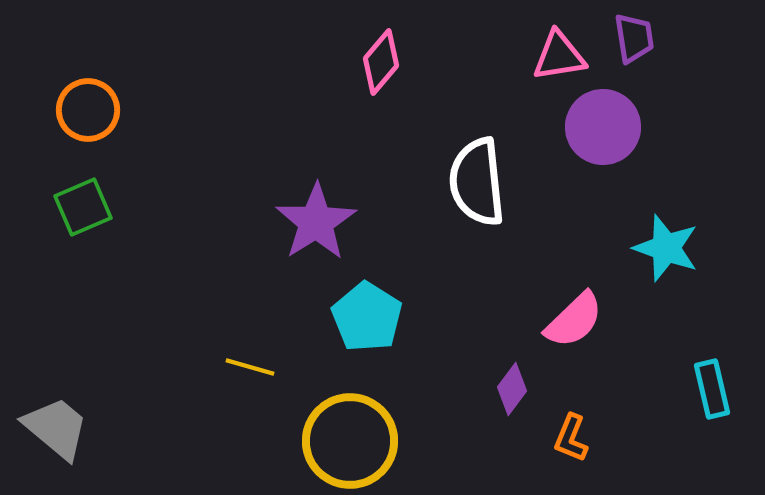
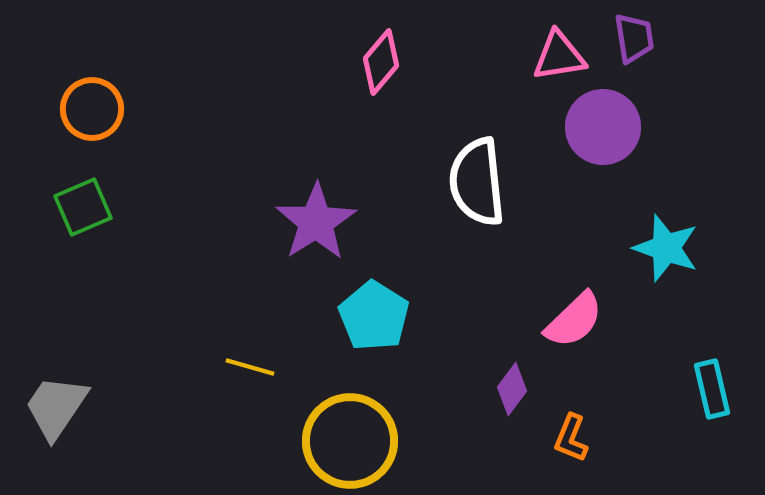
orange circle: moved 4 px right, 1 px up
cyan pentagon: moved 7 px right, 1 px up
gray trapezoid: moved 21 px up; rotated 96 degrees counterclockwise
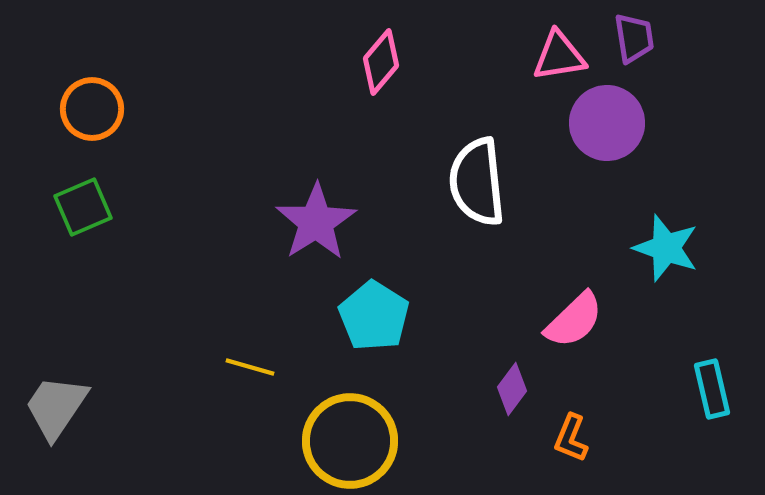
purple circle: moved 4 px right, 4 px up
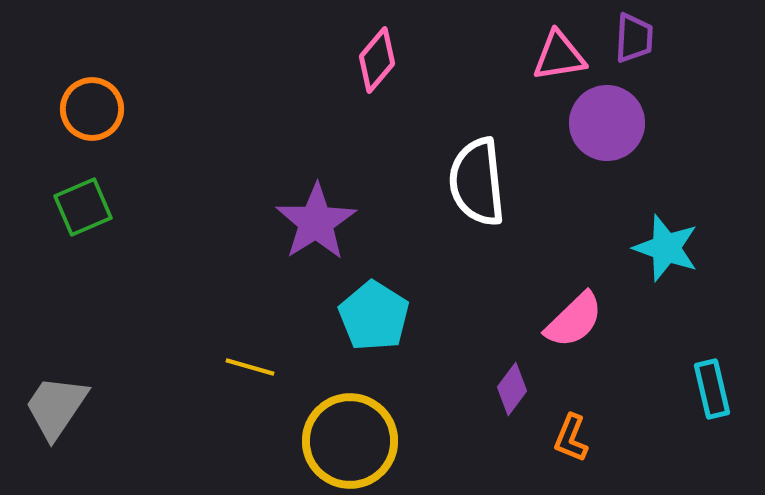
purple trapezoid: rotated 12 degrees clockwise
pink diamond: moved 4 px left, 2 px up
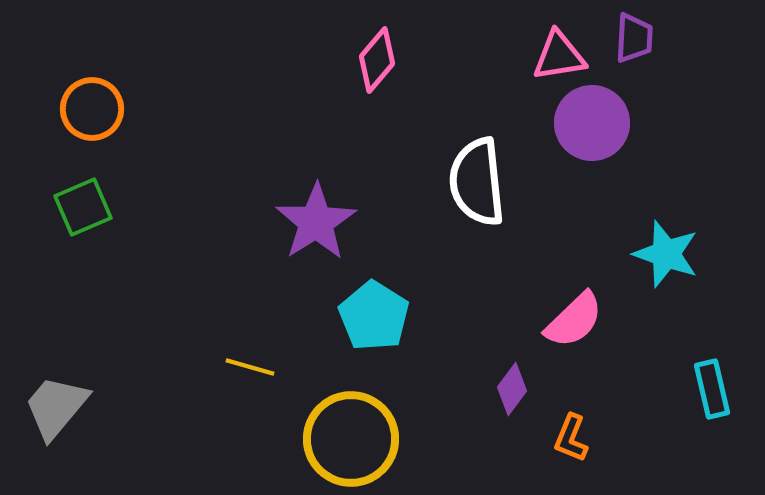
purple circle: moved 15 px left
cyan star: moved 6 px down
gray trapezoid: rotated 6 degrees clockwise
yellow circle: moved 1 px right, 2 px up
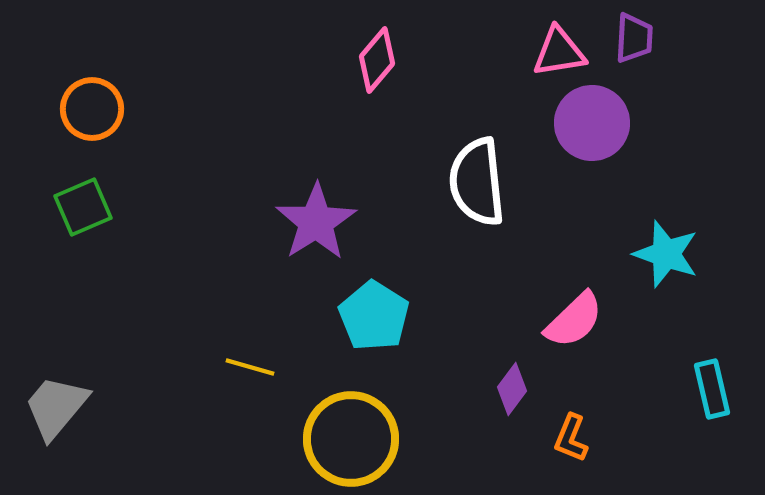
pink triangle: moved 4 px up
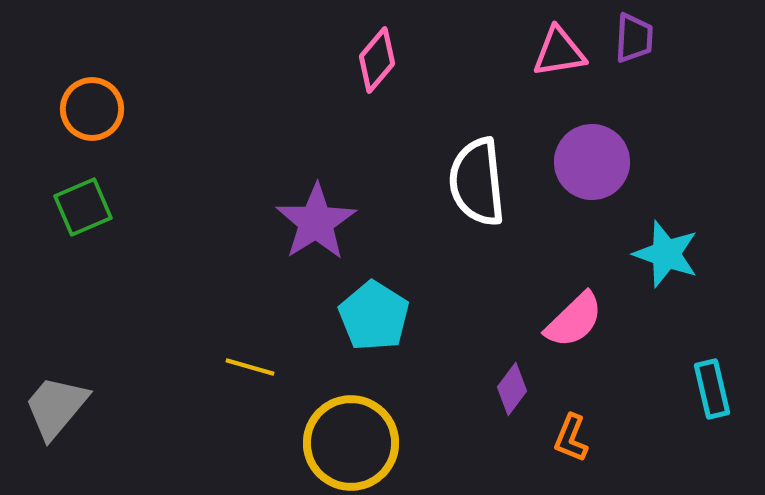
purple circle: moved 39 px down
yellow circle: moved 4 px down
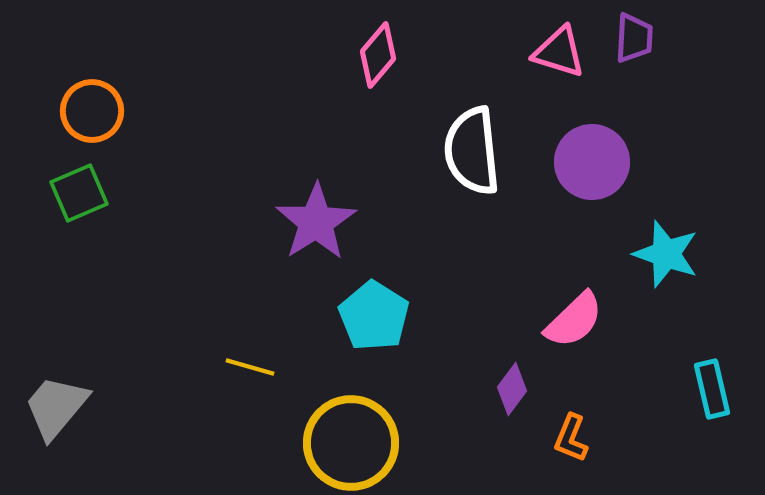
pink triangle: rotated 26 degrees clockwise
pink diamond: moved 1 px right, 5 px up
orange circle: moved 2 px down
white semicircle: moved 5 px left, 31 px up
green square: moved 4 px left, 14 px up
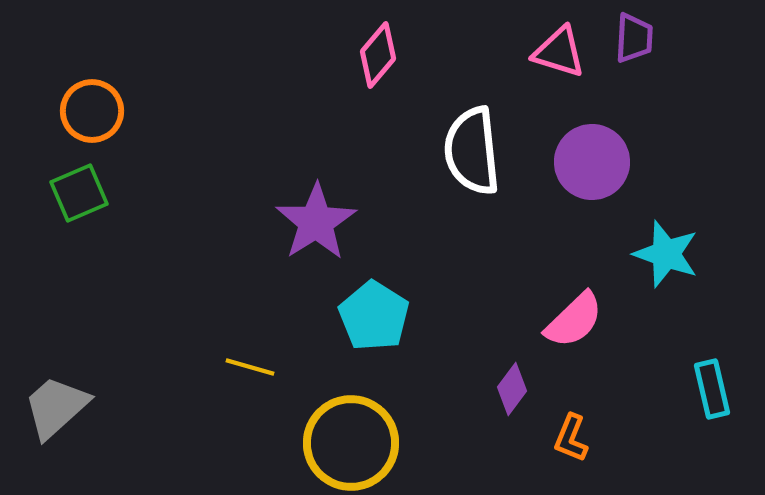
gray trapezoid: rotated 8 degrees clockwise
